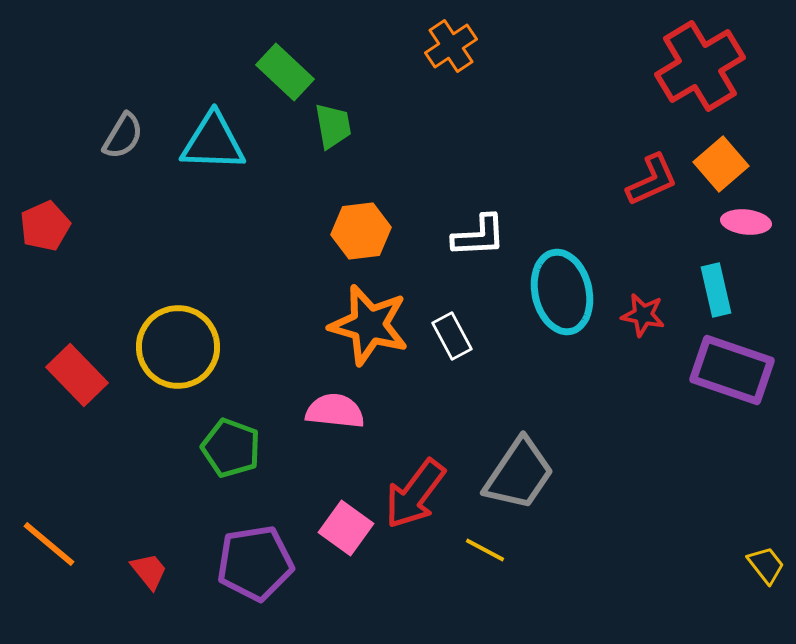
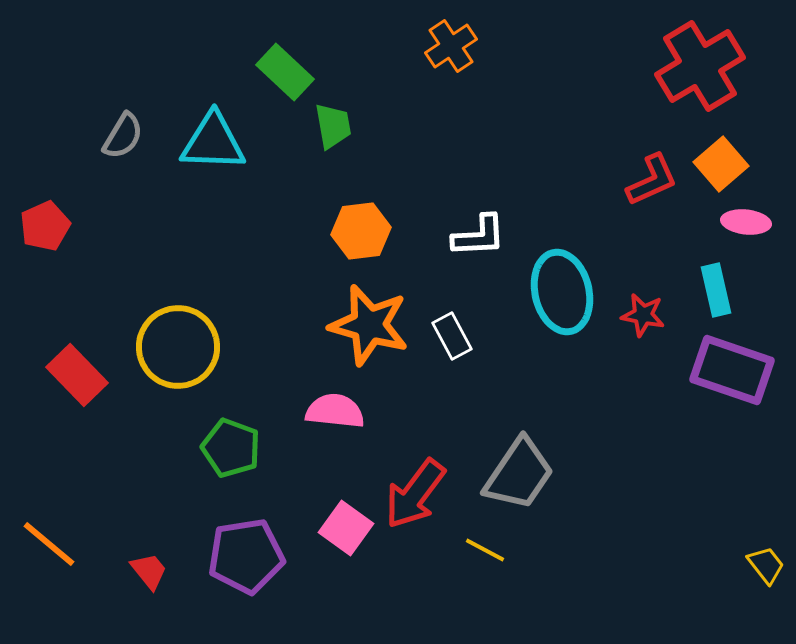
purple pentagon: moved 9 px left, 7 px up
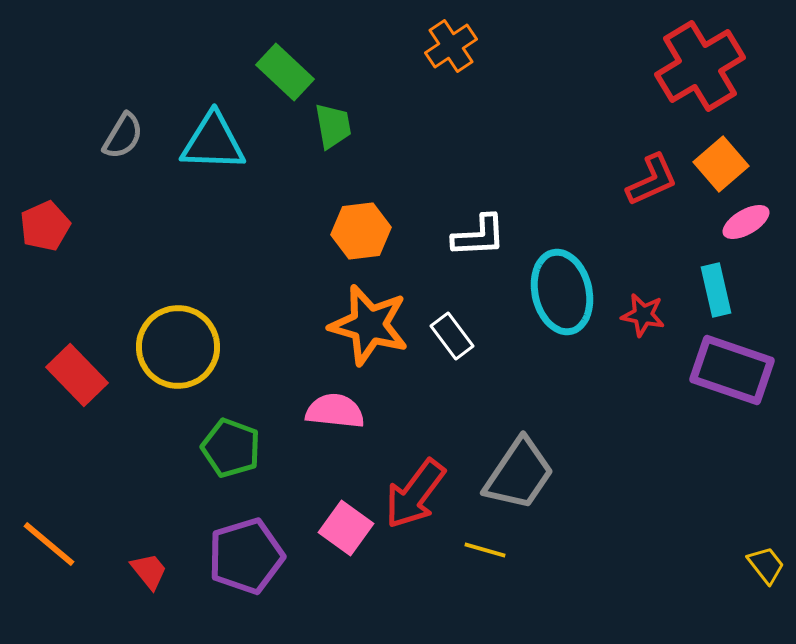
pink ellipse: rotated 36 degrees counterclockwise
white rectangle: rotated 9 degrees counterclockwise
yellow line: rotated 12 degrees counterclockwise
purple pentagon: rotated 8 degrees counterclockwise
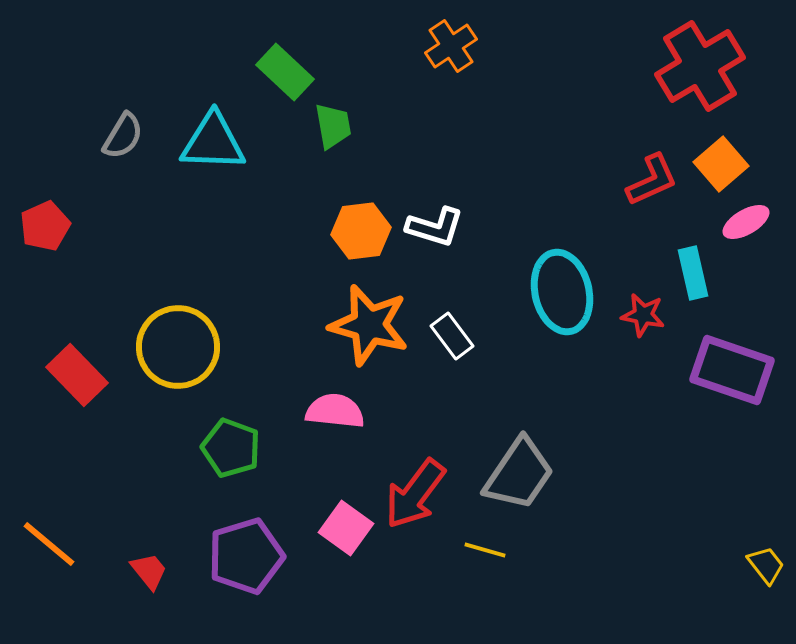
white L-shape: moved 44 px left, 9 px up; rotated 20 degrees clockwise
cyan rectangle: moved 23 px left, 17 px up
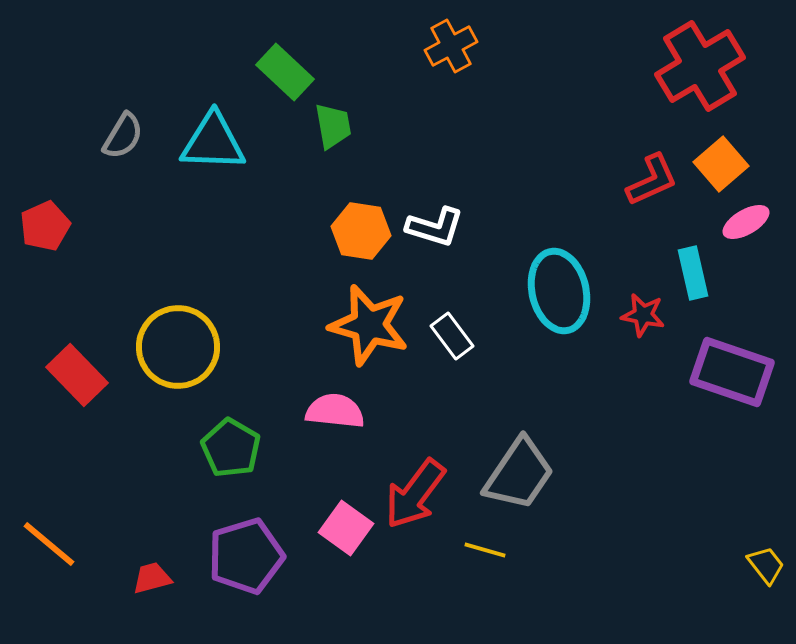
orange cross: rotated 6 degrees clockwise
orange hexagon: rotated 16 degrees clockwise
cyan ellipse: moved 3 px left, 1 px up
purple rectangle: moved 2 px down
green pentagon: rotated 10 degrees clockwise
red trapezoid: moved 3 px right, 7 px down; rotated 66 degrees counterclockwise
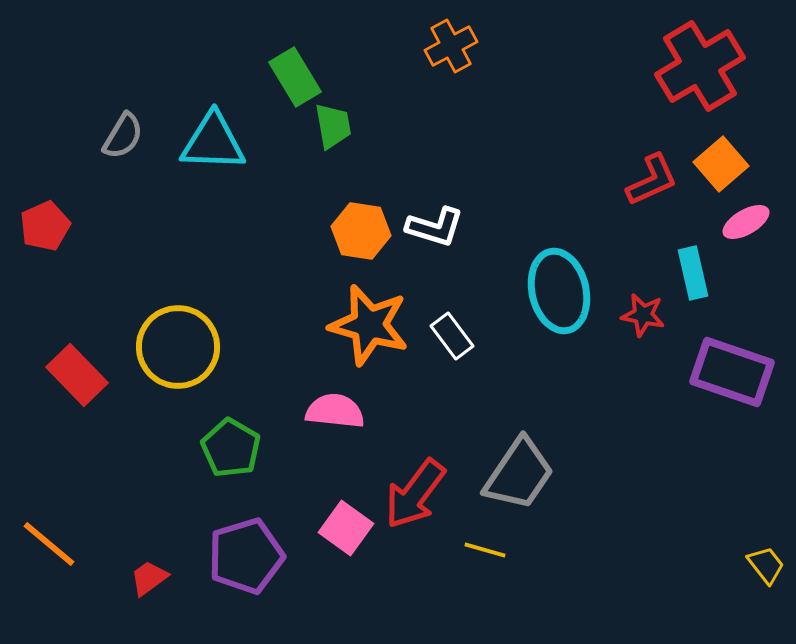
green rectangle: moved 10 px right, 5 px down; rotated 16 degrees clockwise
red trapezoid: moved 3 px left; rotated 21 degrees counterclockwise
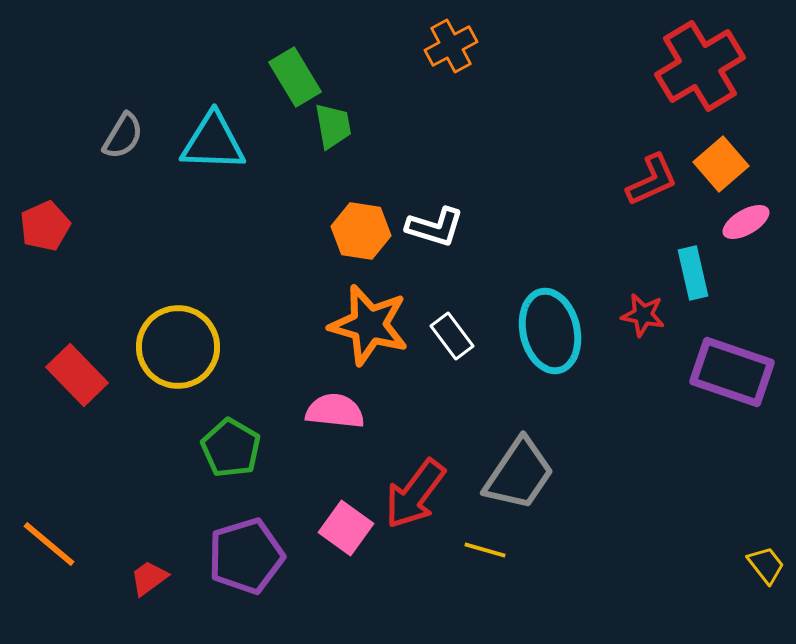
cyan ellipse: moved 9 px left, 40 px down
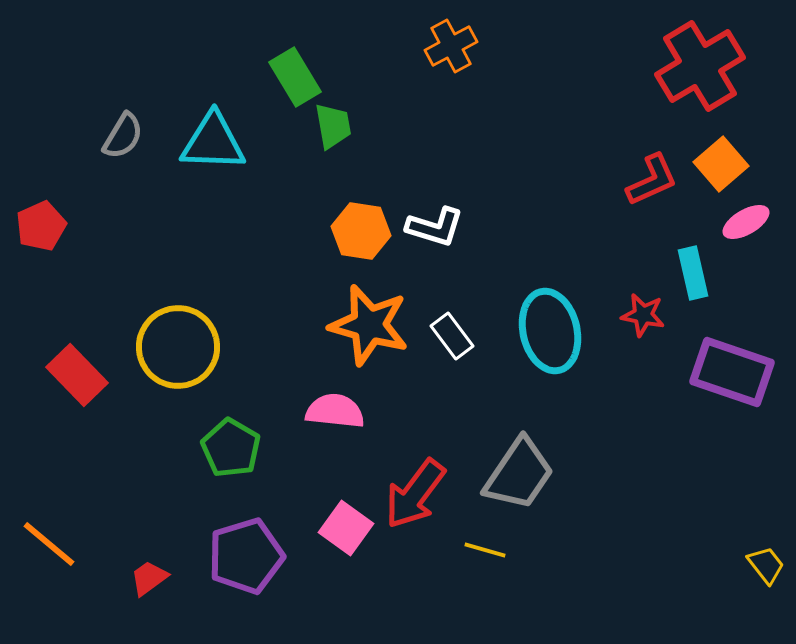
red pentagon: moved 4 px left
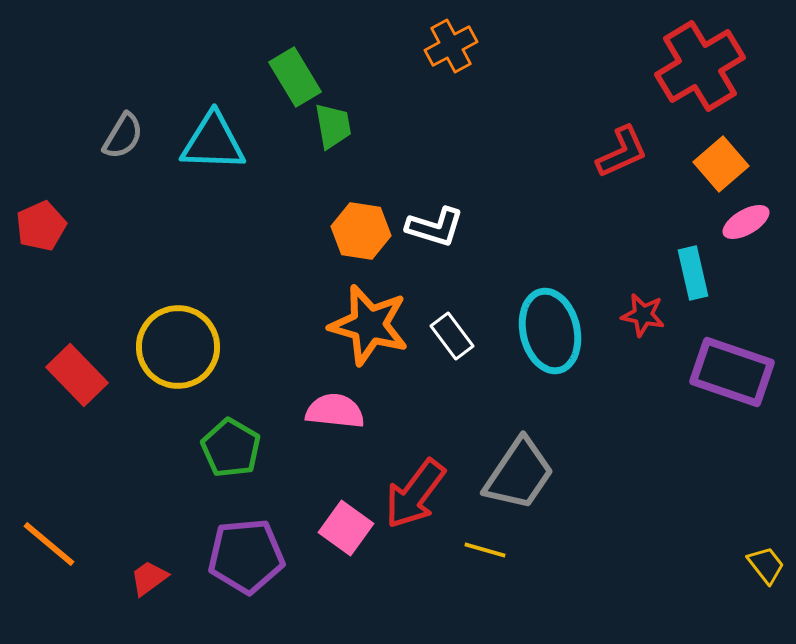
red L-shape: moved 30 px left, 28 px up
purple pentagon: rotated 12 degrees clockwise
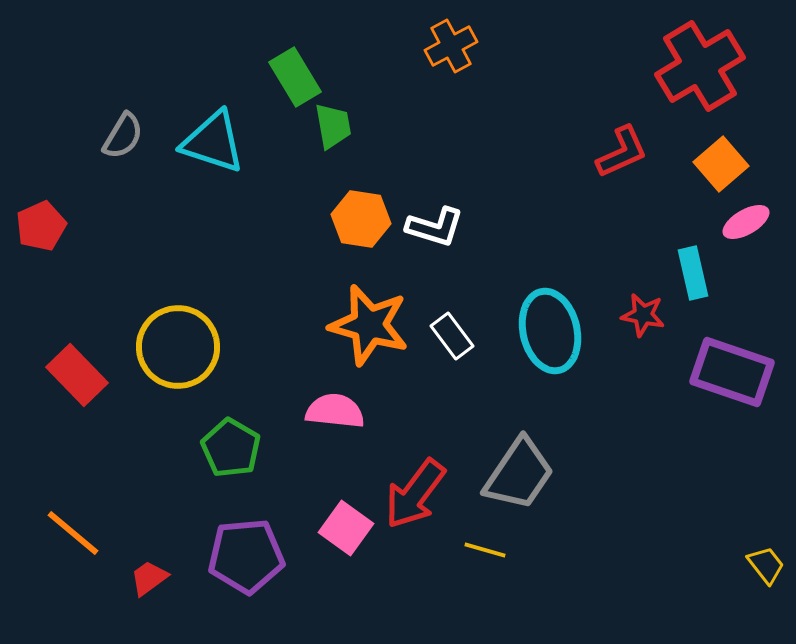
cyan triangle: rotated 16 degrees clockwise
orange hexagon: moved 12 px up
orange line: moved 24 px right, 11 px up
